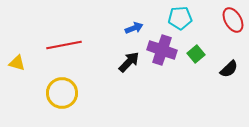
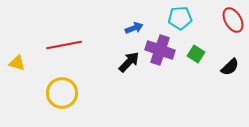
purple cross: moved 2 px left
green square: rotated 18 degrees counterclockwise
black semicircle: moved 1 px right, 2 px up
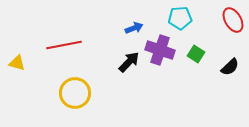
yellow circle: moved 13 px right
